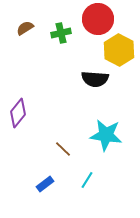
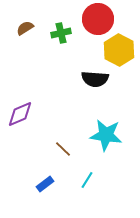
purple diamond: moved 2 px right, 1 px down; rotated 28 degrees clockwise
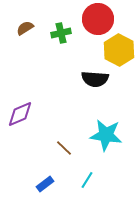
brown line: moved 1 px right, 1 px up
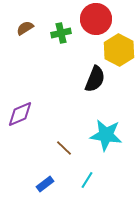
red circle: moved 2 px left
black semicircle: rotated 72 degrees counterclockwise
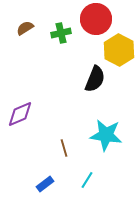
brown line: rotated 30 degrees clockwise
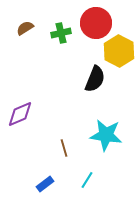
red circle: moved 4 px down
yellow hexagon: moved 1 px down
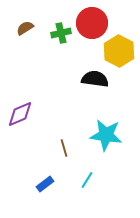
red circle: moved 4 px left
black semicircle: rotated 104 degrees counterclockwise
